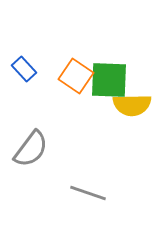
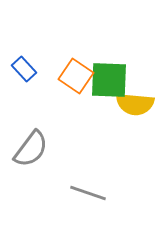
yellow semicircle: moved 3 px right, 1 px up; rotated 6 degrees clockwise
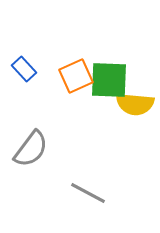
orange square: rotated 32 degrees clockwise
gray line: rotated 9 degrees clockwise
